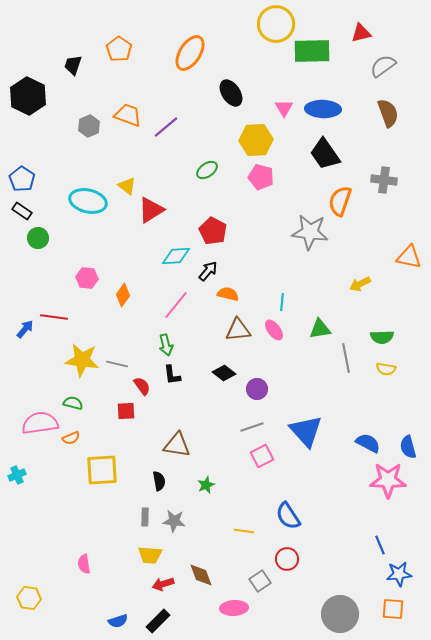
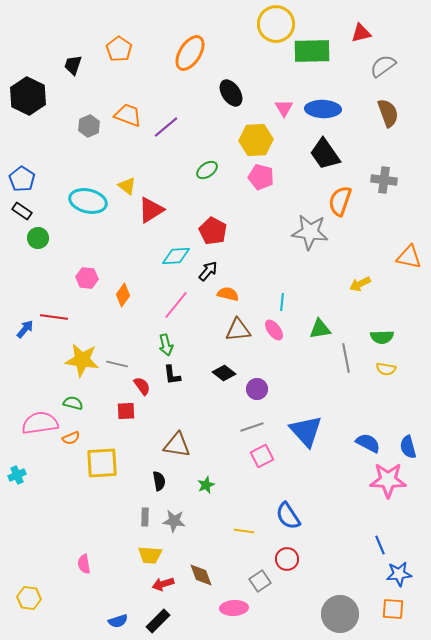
yellow square at (102, 470): moved 7 px up
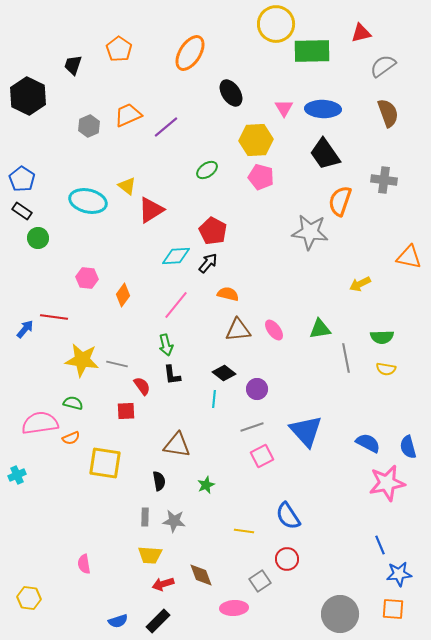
orange trapezoid at (128, 115): rotated 44 degrees counterclockwise
black arrow at (208, 271): moved 8 px up
cyan line at (282, 302): moved 68 px left, 97 px down
yellow square at (102, 463): moved 3 px right; rotated 12 degrees clockwise
pink star at (388, 480): moved 1 px left, 3 px down; rotated 12 degrees counterclockwise
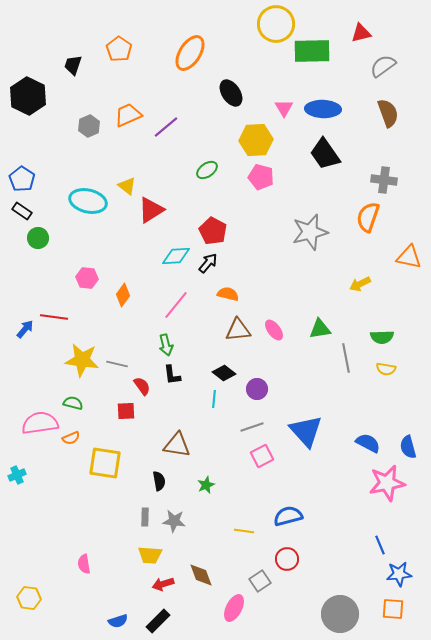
orange semicircle at (340, 201): moved 28 px right, 16 px down
gray star at (310, 232): rotated 21 degrees counterclockwise
blue semicircle at (288, 516): rotated 108 degrees clockwise
pink ellipse at (234, 608): rotated 60 degrees counterclockwise
